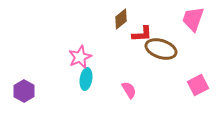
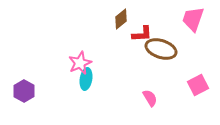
pink star: moved 6 px down
pink semicircle: moved 21 px right, 8 px down
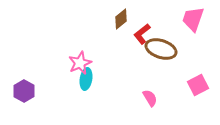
red L-shape: rotated 145 degrees clockwise
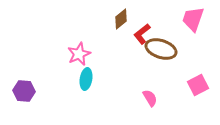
pink star: moved 1 px left, 9 px up
purple hexagon: rotated 25 degrees counterclockwise
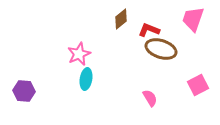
red L-shape: moved 7 px right, 4 px up; rotated 60 degrees clockwise
